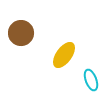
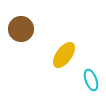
brown circle: moved 4 px up
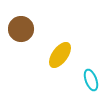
yellow ellipse: moved 4 px left
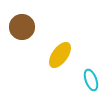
brown circle: moved 1 px right, 2 px up
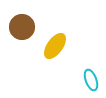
yellow ellipse: moved 5 px left, 9 px up
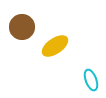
yellow ellipse: rotated 20 degrees clockwise
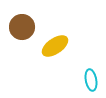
cyan ellipse: rotated 10 degrees clockwise
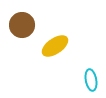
brown circle: moved 2 px up
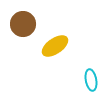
brown circle: moved 1 px right, 1 px up
